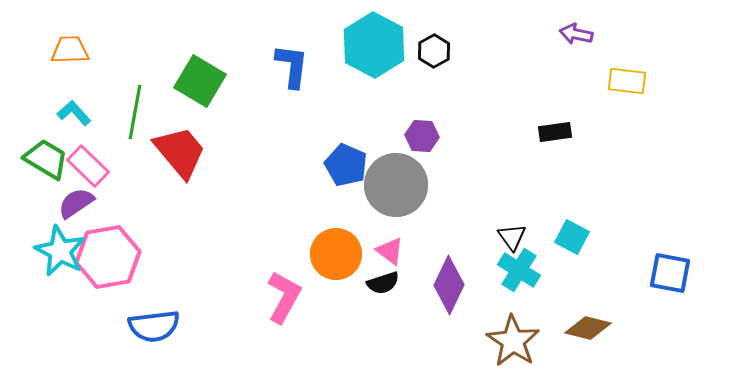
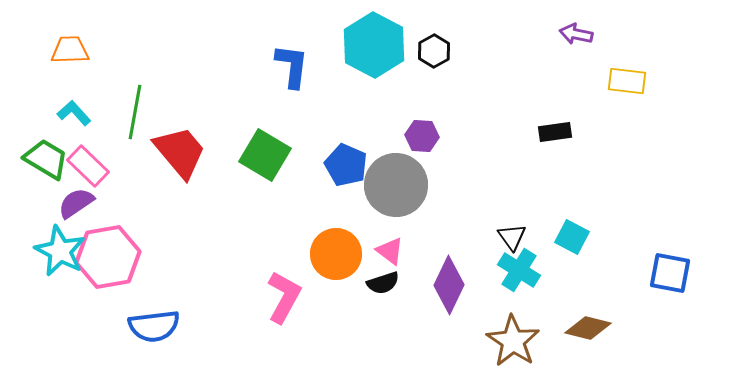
green square: moved 65 px right, 74 px down
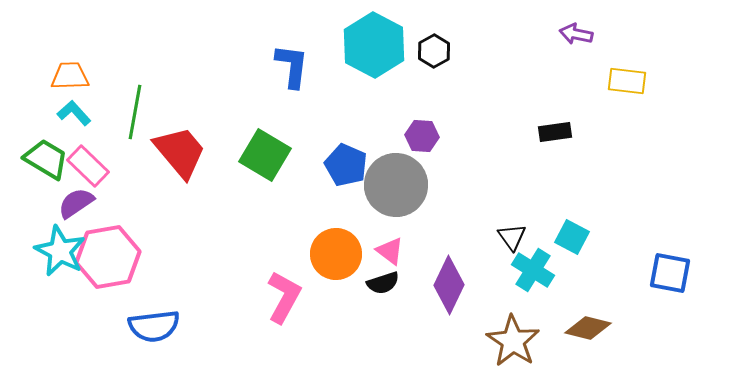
orange trapezoid: moved 26 px down
cyan cross: moved 14 px right
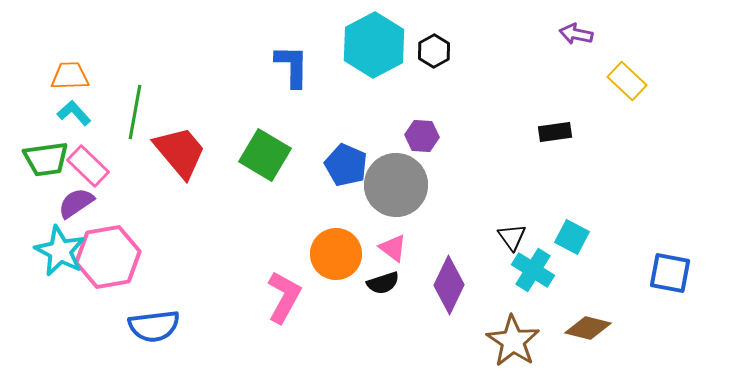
cyan hexagon: rotated 4 degrees clockwise
blue L-shape: rotated 6 degrees counterclockwise
yellow rectangle: rotated 36 degrees clockwise
green trapezoid: rotated 141 degrees clockwise
pink triangle: moved 3 px right, 3 px up
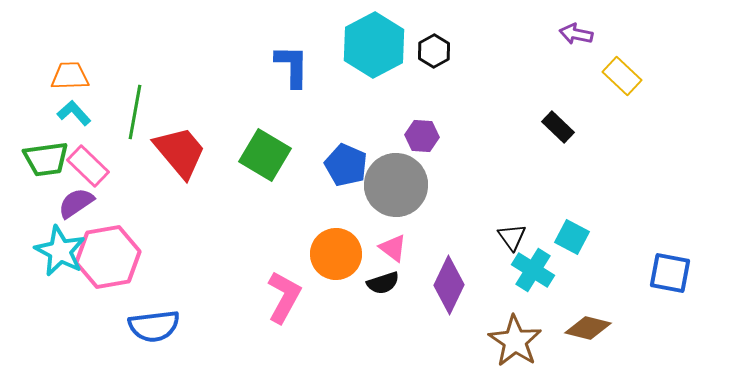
yellow rectangle: moved 5 px left, 5 px up
black rectangle: moved 3 px right, 5 px up; rotated 52 degrees clockwise
brown star: moved 2 px right
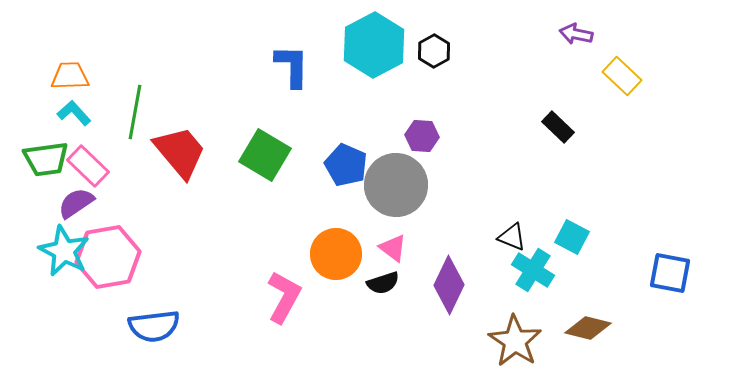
black triangle: rotated 32 degrees counterclockwise
cyan star: moved 4 px right
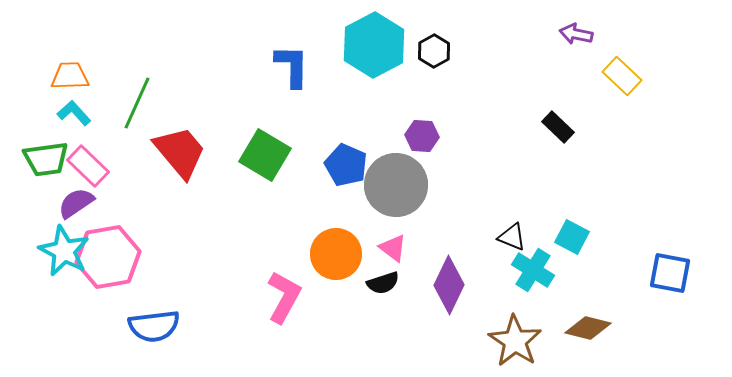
green line: moved 2 px right, 9 px up; rotated 14 degrees clockwise
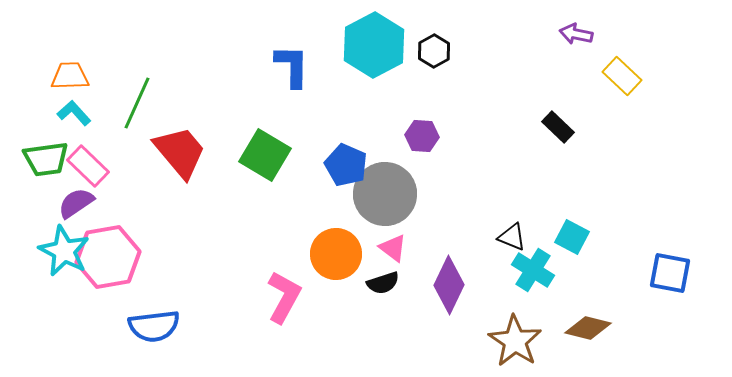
gray circle: moved 11 px left, 9 px down
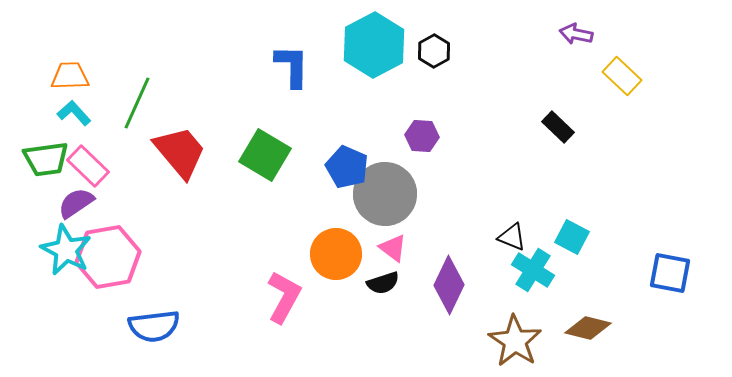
blue pentagon: moved 1 px right, 2 px down
cyan star: moved 2 px right, 1 px up
